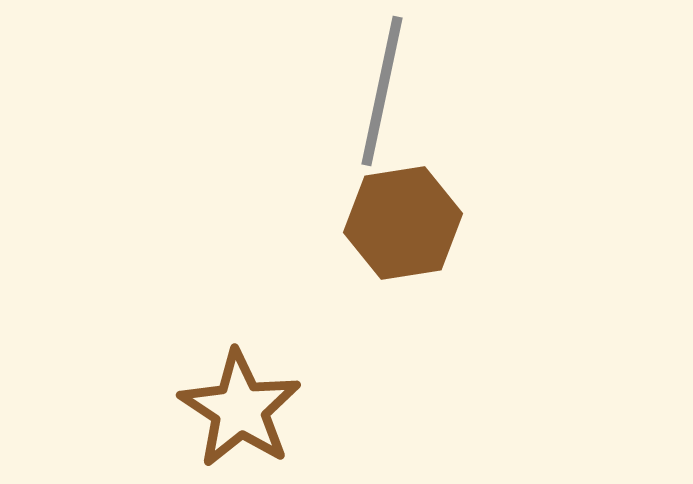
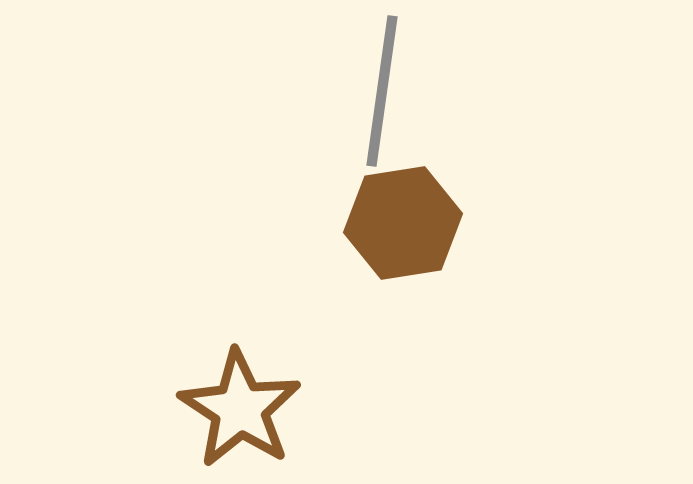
gray line: rotated 4 degrees counterclockwise
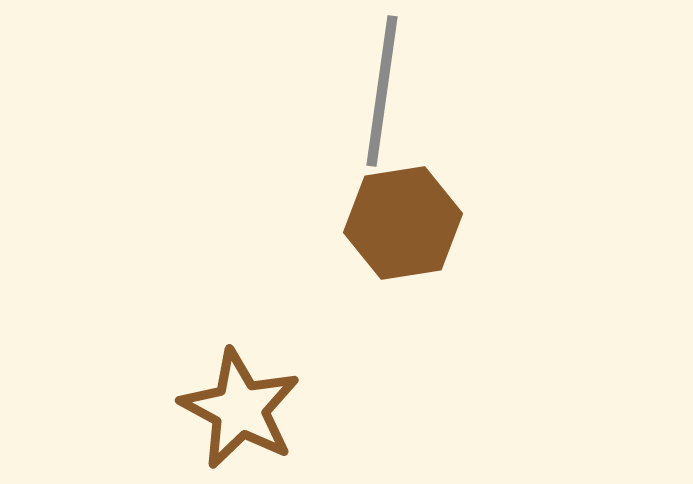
brown star: rotated 5 degrees counterclockwise
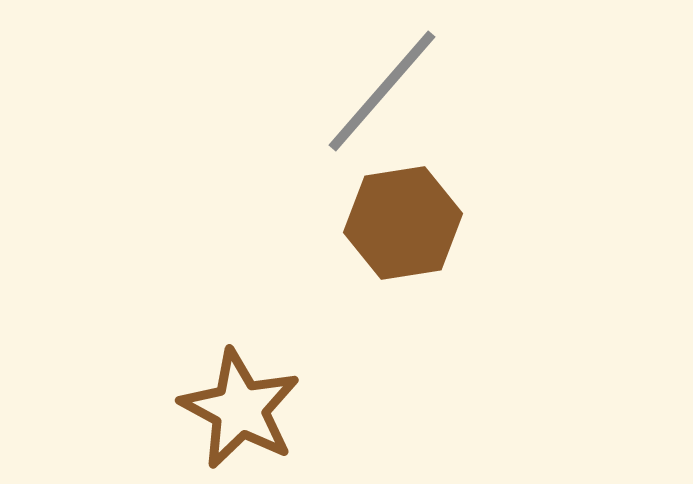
gray line: rotated 33 degrees clockwise
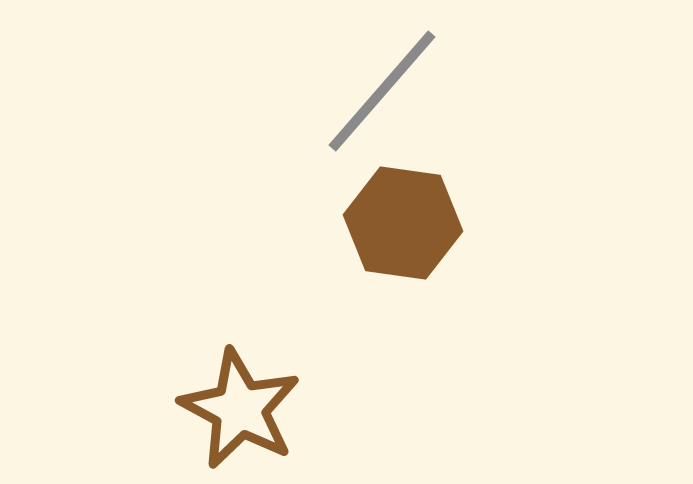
brown hexagon: rotated 17 degrees clockwise
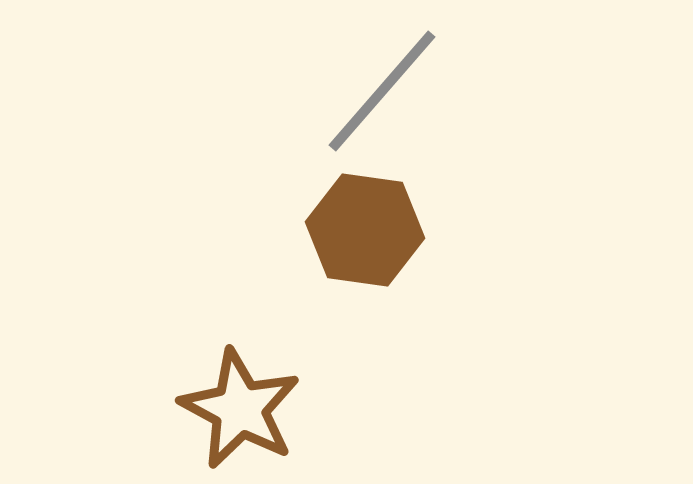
brown hexagon: moved 38 px left, 7 px down
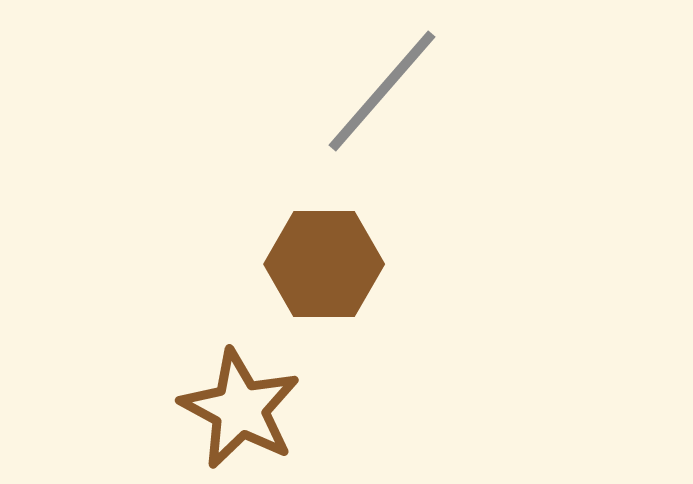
brown hexagon: moved 41 px left, 34 px down; rotated 8 degrees counterclockwise
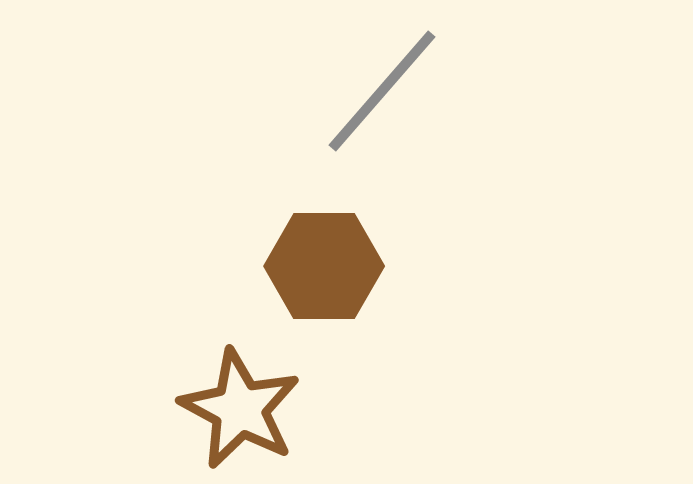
brown hexagon: moved 2 px down
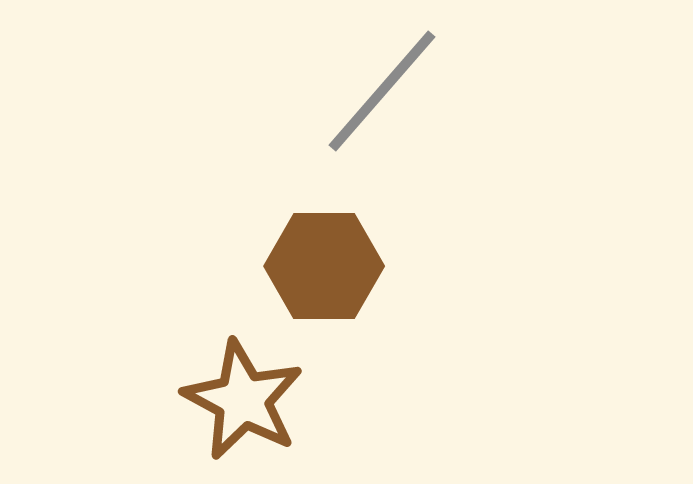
brown star: moved 3 px right, 9 px up
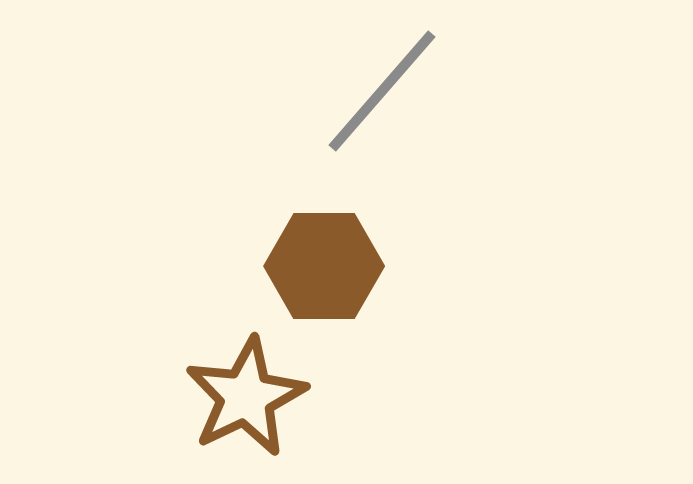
brown star: moved 3 px right, 3 px up; rotated 18 degrees clockwise
